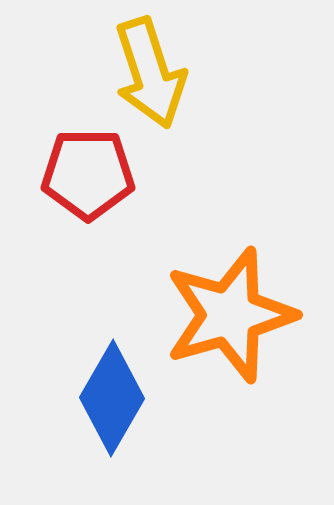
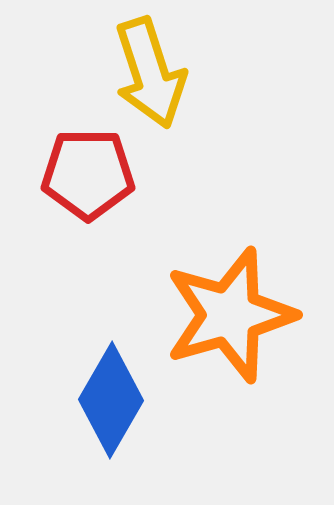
blue diamond: moved 1 px left, 2 px down
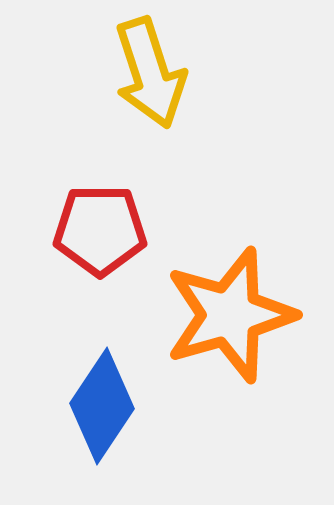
red pentagon: moved 12 px right, 56 px down
blue diamond: moved 9 px left, 6 px down; rotated 4 degrees clockwise
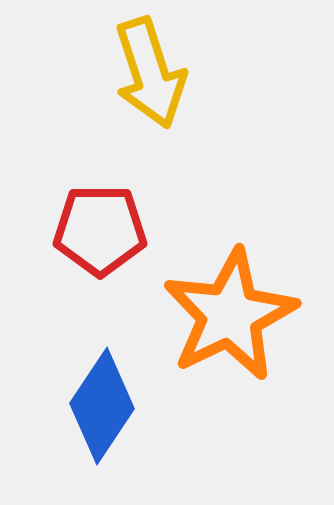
orange star: rotated 10 degrees counterclockwise
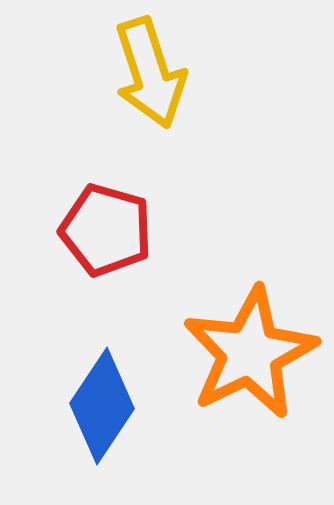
red pentagon: moved 6 px right; rotated 16 degrees clockwise
orange star: moved 20 px right, 38 px down
